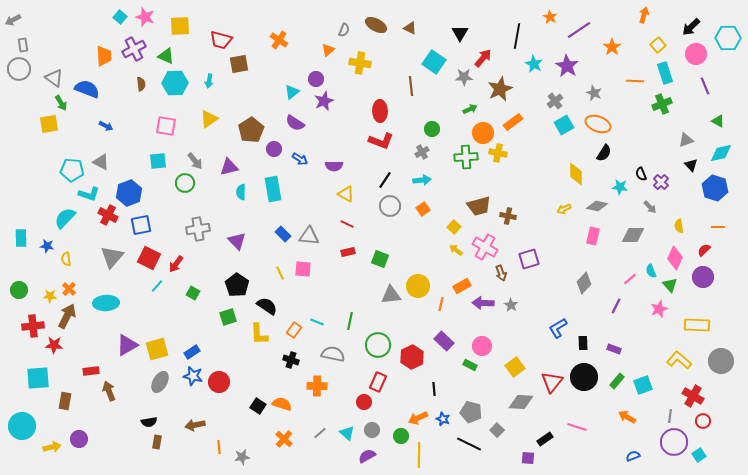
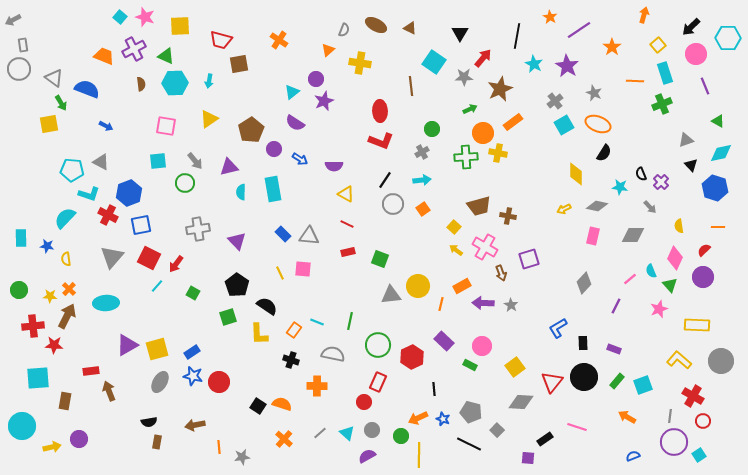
orange trapezoid at (104, 56): rotated 65 degrees counterclockwise
gray circle at (390, 206): moved 3 px right, 2 px up
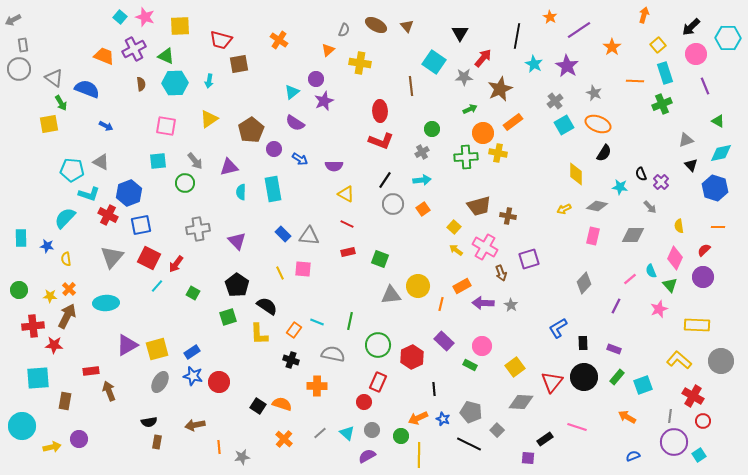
brown triangle at (410, 28): moved 3 px left, 2 px up; rotated 24 degrees clockwise
green rectangle at (617, 381): moved 4 px up
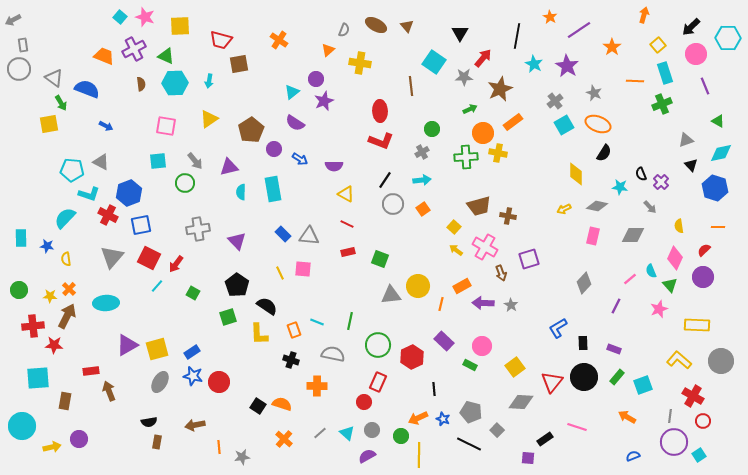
orange rectangle at (294, 330): rotated 56 degrees counterclockwise
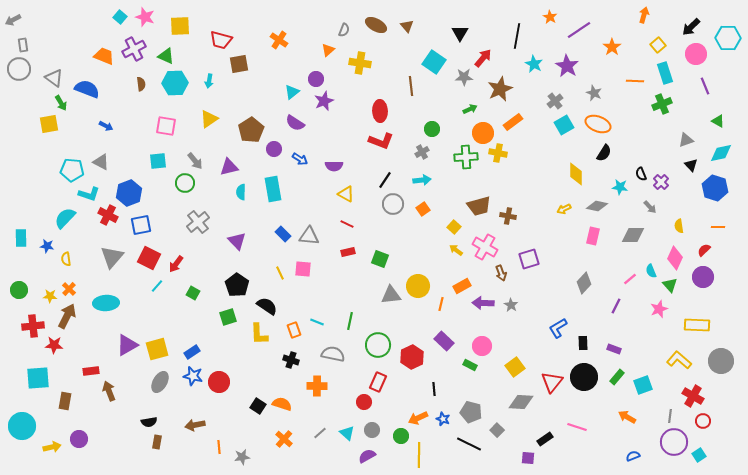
gray cross at (198, 229): moved 7 px up; rotated 30 degrees counterclockwise
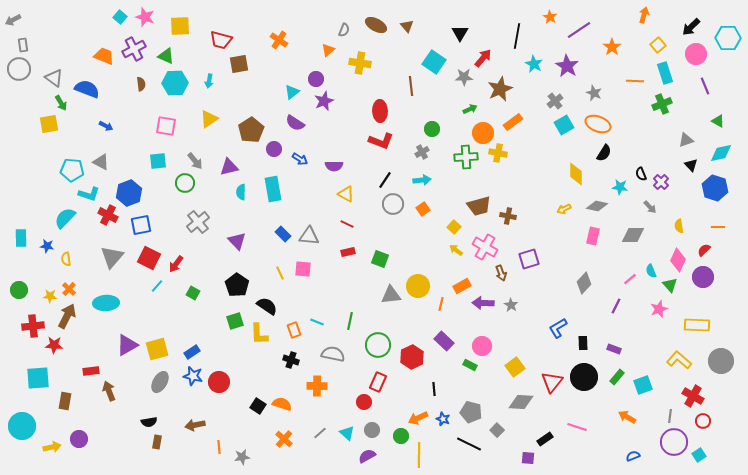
pink diamond at (675, 258): moved 3 px right, 2 px down
green square at (228, 317): moved 7 px right, 4 px down
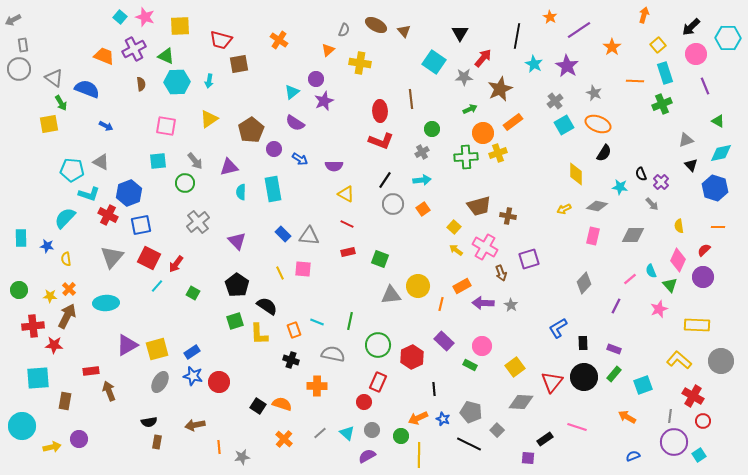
brown triangle at (407, 26): moved 3 px left, 5 px down
cyan hexagon at (175, 83): moved 2 px right, 1 px up
brown line at (411, 86): moved 13 px down
yellow cross at (498, 153): rotated 30 degrees counterclockwise
gray arrow at (650, 207): moved 2 px right, 3 px up
green rectangle at (617, 377): moved 3 px left, 3 px up
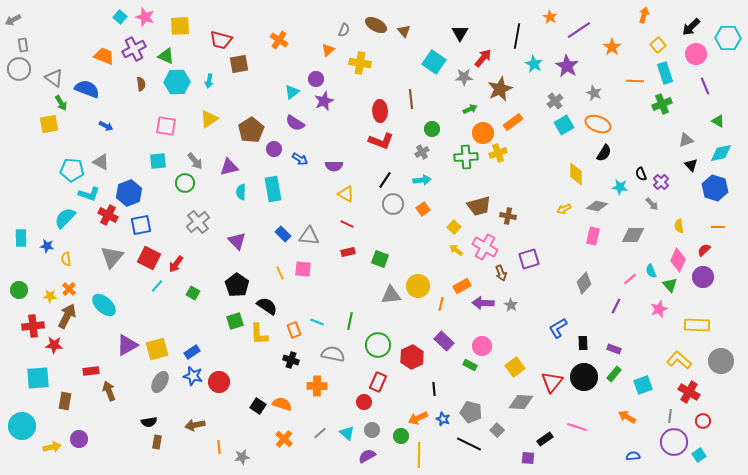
cyan ellipse at (106, 303): moved 2 px left, 2 px down; rotated 45 degrees clockwise
red cross at (693, 396): moved 4 px left, 4 px up
blue semicircle at (633, 456): rotated 16 degrees clockwise
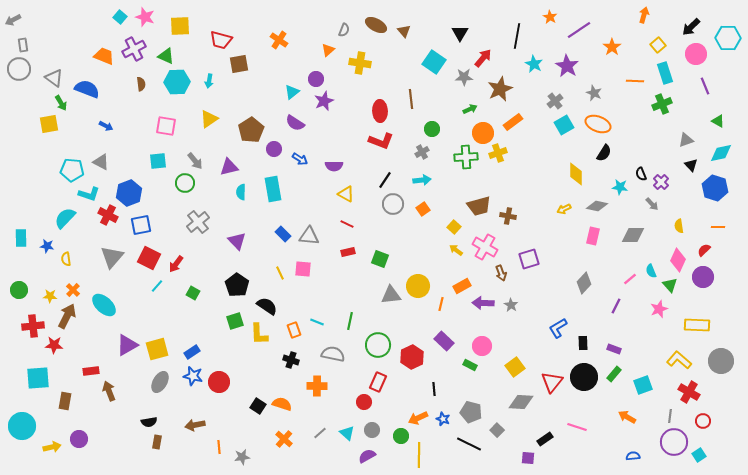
orange cross at (69, 289): moved 4 px right, 1 px down
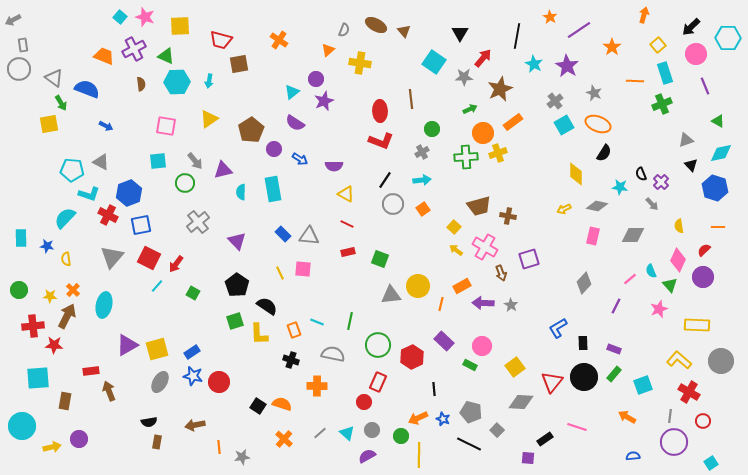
purple triangle at (229, 167): moved 6 px left, 3 px down
cyan ellipse at (104, 305): rotated 60 degrees clockwise
cyan square at (699, 455): moved 12 px right, 8 px down
